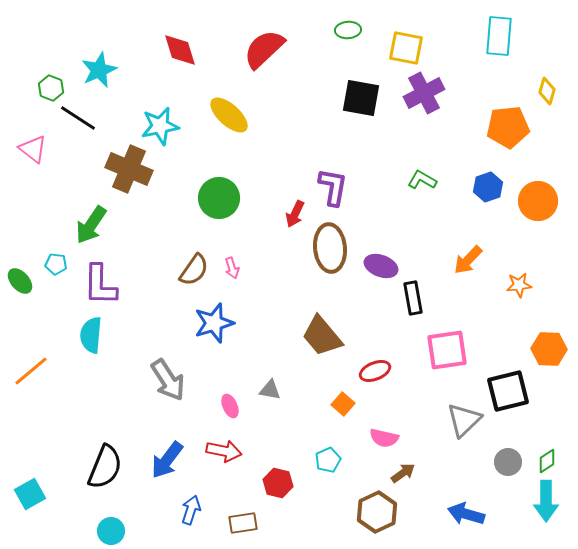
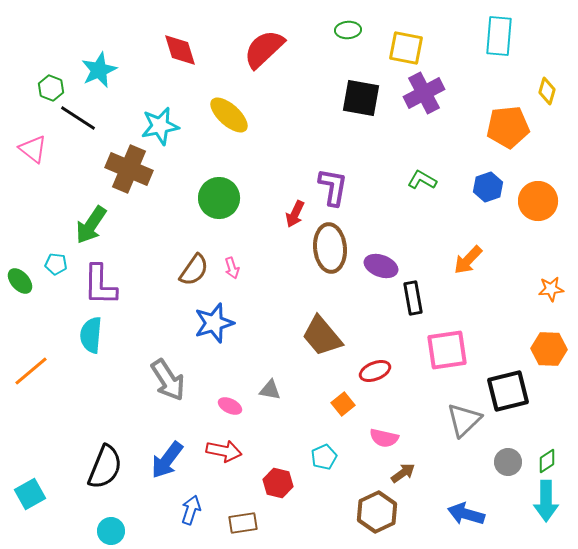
orange star at (519, 285): moved 32 px right, 4 px down
orange square at (343, 404): rotated 10 degrees clockwise
pink ellipse at (230, 406): rotated 40 degrees counterclockwise
cyan pentagon at (328, 460): moved 4 px left, 3 px up
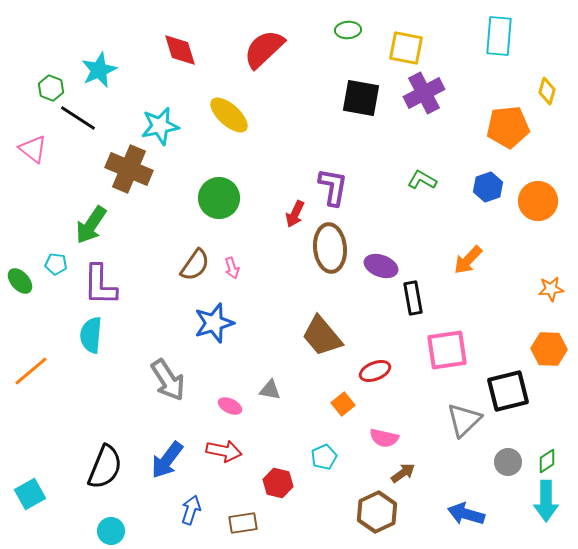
brown semicircle at (194, 270): moved 1 px right, 5 px up
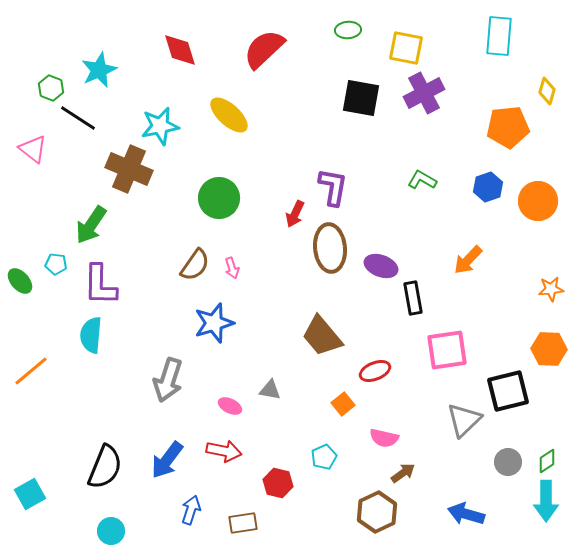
gray arrow at (168, 380): rotated 51 degrees clockwise
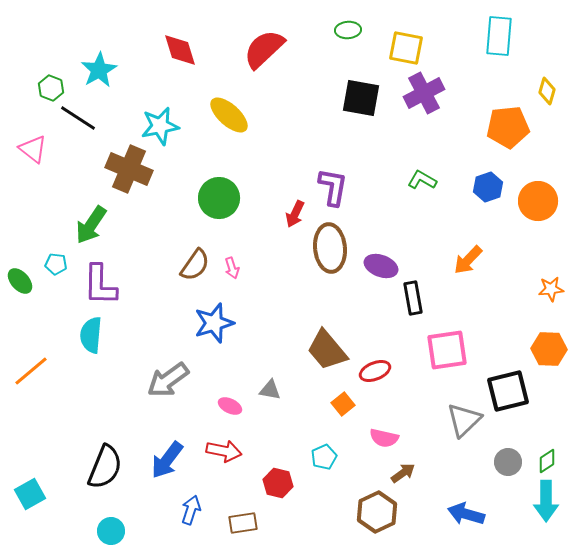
cyan star at (99, 70): rotated 6 degrees counterclockwise
brown trapezoid at (322, 336): moved 5 px right, 14 px down
gray arrow at (168, 380): rotated 36 degrees clockwise
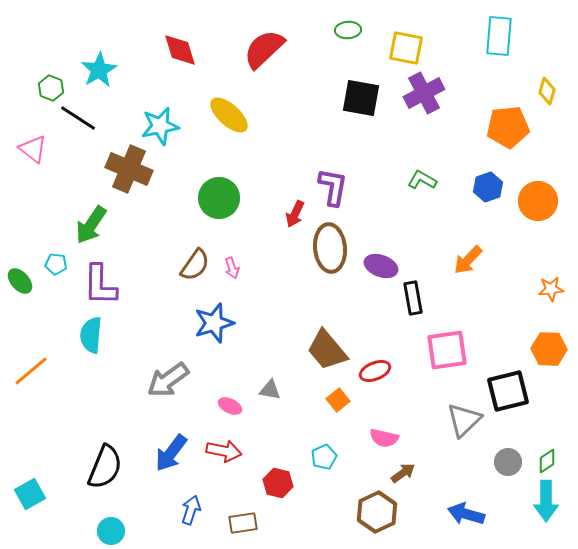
orange square at (343, 404): moved 5 px left, 4 px up
blue arrow at (167, 460): moved 4 px right, 7 px up
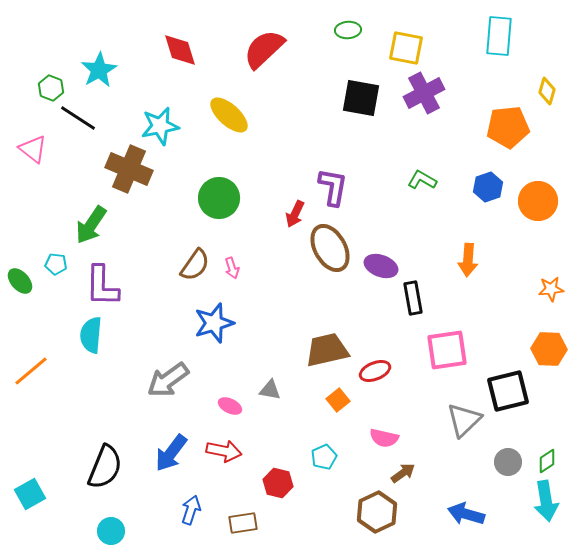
brown ellipse at (330, 248): rotated 24 degrees counterclockwise
orange arrow at (468, 260): rotated 40 degrees counterclockwise
purple L-shape at (100, 285): moved 2 px right, 1 px down
brown trapezoid at (327, 350): rotated 117 degrees clockwise
cyan arrow at (546, 501): rotated 9 degrees counterclockwise
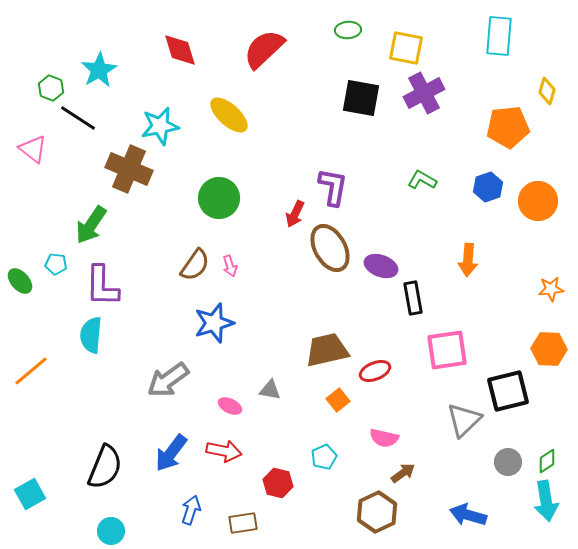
pink arrow at (232, 268): moved 2 px left, 2 px up
blue arrow at (466, 514): moved 2 px right, 1 px down
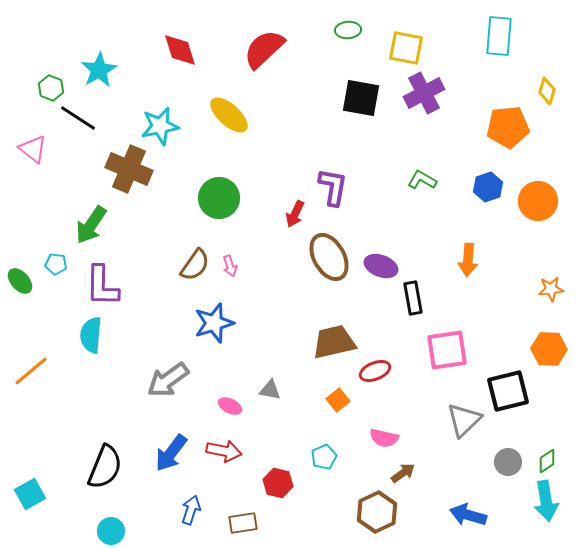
brown ellipse at (330, 248): moved 1 px left, 9 px down
brown trapezoid at (327, 350): moved 7 px right, 8 px up
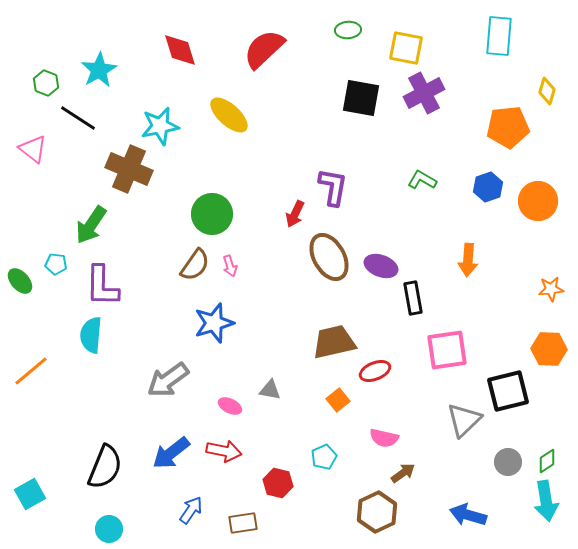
green hexagon at (51, 88): moved 5 px left, 5 px up
green circle at (219, 198): moved 7 px left, 16 px down
blue arrow at (171, 453): rotated 15 degrees clockwise
blue arrow at (191, 510): rotated 16 degrees clockwise
cyan circle at (111, 531): moved 2 px left, 2 px up
